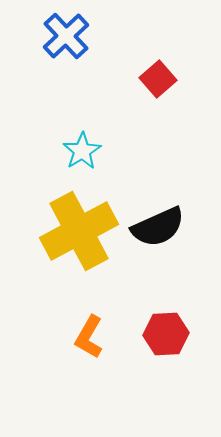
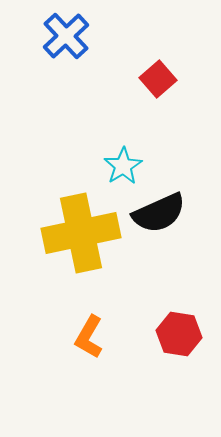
cyan star: moved 41 px right, 15 px down
black semicircle: moved 1 px right, 14 px up
yellow cross: moved 2 px right, 2 px down; rotated 16 degrees clockwise
red hexagon: moved 13 px right; rotated 12 degrees clockwise
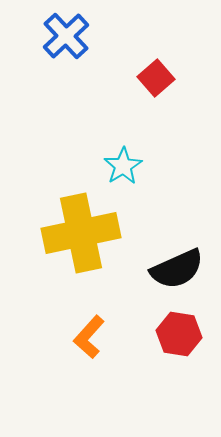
red square: moved 2 px left, 1 px up
black semicircle: moved 18 px right, 56 px down
orange L-shape: rotated 12 degrees clockwise
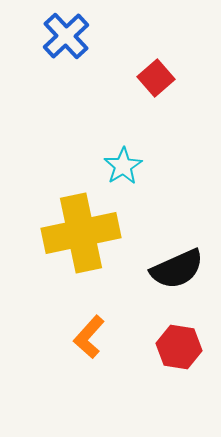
red hexagon: moved 13 px down
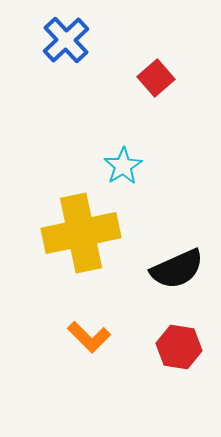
blue cross: moved 4 px down
orange L-shape: rotated 87 degrees counterclockwise
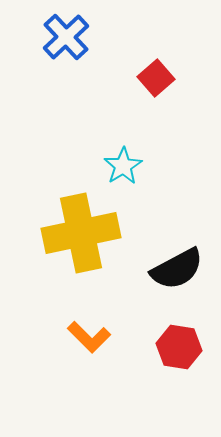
blue cross: moved 3 px up
black semicircle: rotated 4 degrees counterclockwise
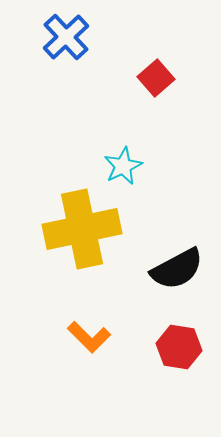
cyan star: rotated 6 degrees clockwise
yellow cross: moved 1 px right, 4 px up
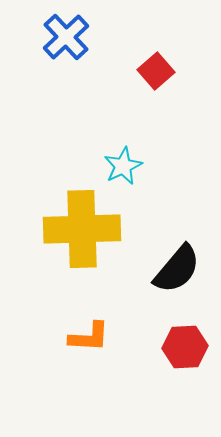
red square: moved 7 px up
yellow cross: rotated 10 degrees clockwise
black semicircle: rotated 22 degrees counterclockwise
orange L-shape: rotated 42 degrees counterclockwise
red hexagon: moved 6 px right; rotated 12 degrees counterclockwise
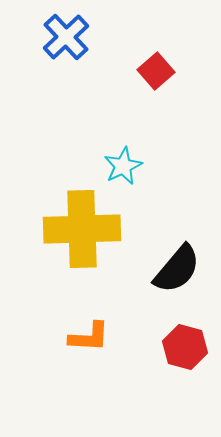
red hexagon: rotated 18 degrees clockwise
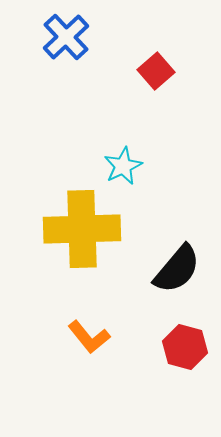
orange L-shape: rotated 48 degrees clockwise
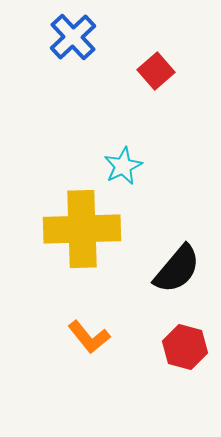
blue cross: moved 7 px right
